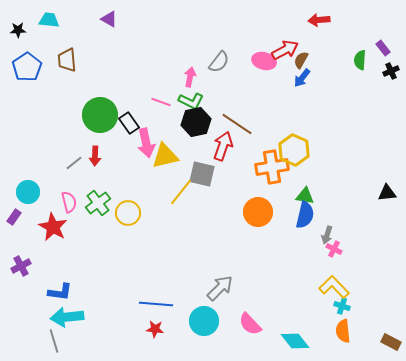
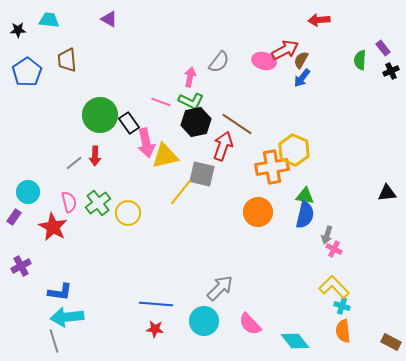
blue pentagon at (27, 67): moved 5 px down
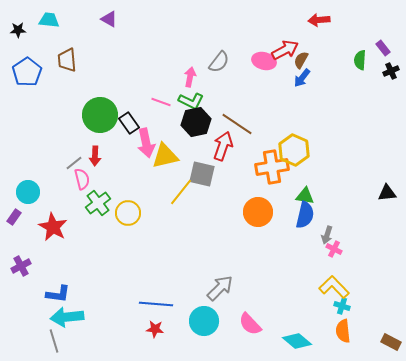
pink semicircle at (69, 202): moved 13 px right, 23 px up
blue L-shape at (60, 292): moved 2 px left, 2 px down
cyan diamond at (295, 341): moved 2 px right; rotated 12 degrees counterclockwise
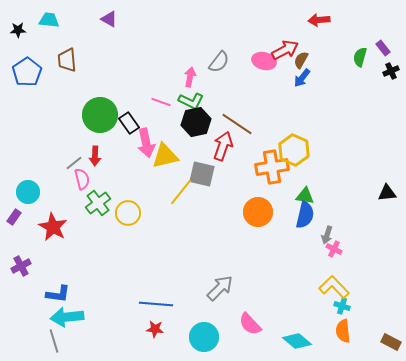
green semicircle at (360, 60): moved 3 px up; rotated 12 degrees clockwise
cyan circle at (204, 321): moved 16 px down
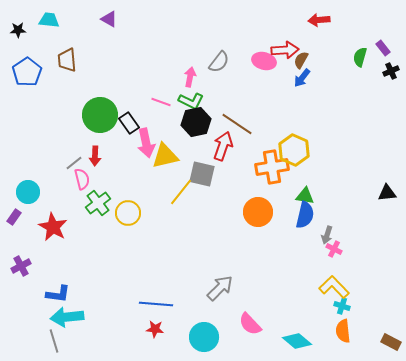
red arrow at (285, 50): rotated 24 degrees clockwise
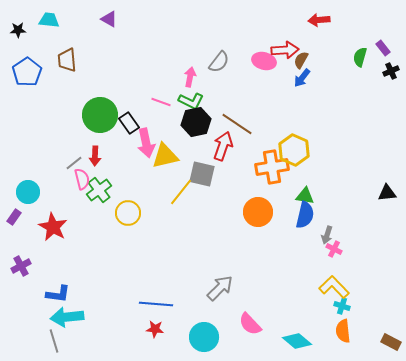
green cross at (98, 203): moved 1 px right, 13 px up
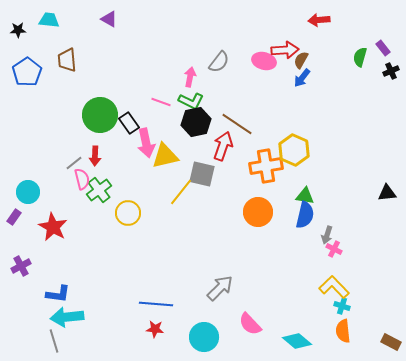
orange cross at (272, 167): moved 6 px left, 1 px up
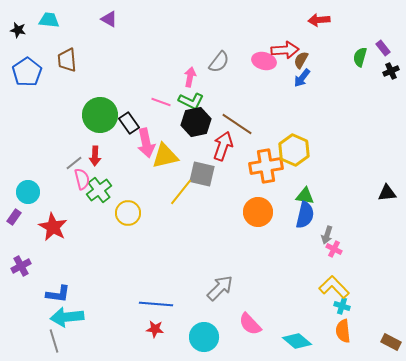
black star at (18, 30): rotated 14 degrees clockwise
